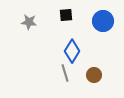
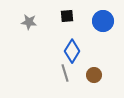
black square: moved 1 px right, 1 px down
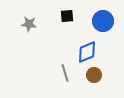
gray star: moved 2 px down
blue diamond: moved 15 px right, 1 px down; rotated 35 degrees clockwise
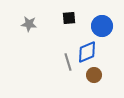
black square: moved 2 px right, 2 px down
blue circle: moved 1 px left, 5 px down
gray line: moved 3 px right, 11 px up
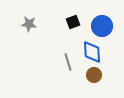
black square: moved 4 px right, 4 px down; rotated 16 degrees counterclockwise
blue diamond: moved 5 px right; rotated 70 degrees counterclockwise
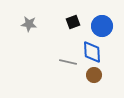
gray line: rotated 60 degrees counterclockwise
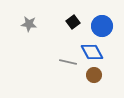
black square: rotated 16 degrees counterclockwise
blue diamond: rotated 25 degrees counterclockwise
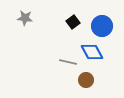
gray star: moved 4 px left, 6 px up
brown circle: moved 8 px left, 5 px down
